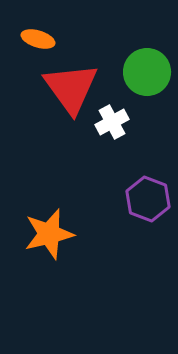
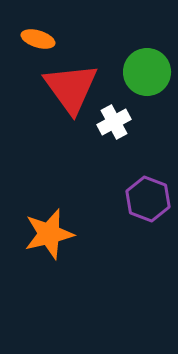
white cross: moved 2 px right
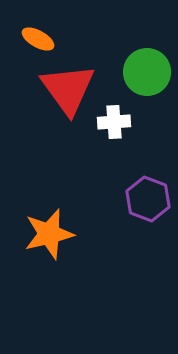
orange ellipse: rotated 12 degrees clockwise
red triangle: moved 3 px left, 1 px down
white cross: rotated 24 degrees clockwise
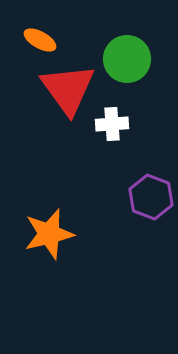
orange ellipse: moved 2 px right, 1 px down
green circle: moved 20 px left, 13 px up
white cross: moved 2 px left, 2 px down
purple hexagon: moved 3 px right, 2 px up
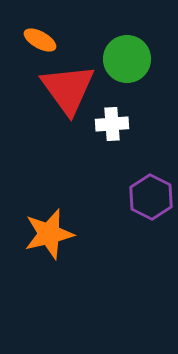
purple hexagon: rotated 6 degrees clockwise
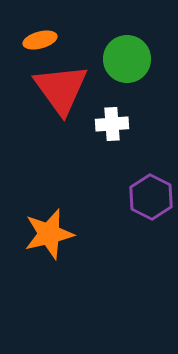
orange ellipse: rotated 44 degrees counterclockwise
red triangle: moved 7 px left
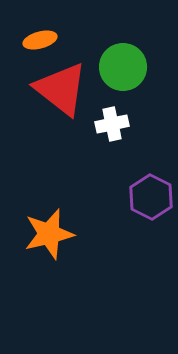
green circle: moved 4 px left, 8 px down
red triangle: rotated 16 degrees counterclockwise
white cross: rotated 8 degrees counterclockwise
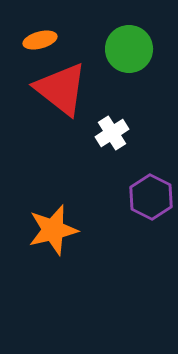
green circle: moved 6 px right, 18 px up
white cross: moved 9 px down; rotated 20 degrees counterclockwise
orange star: moved 4 px right, 4 px up
